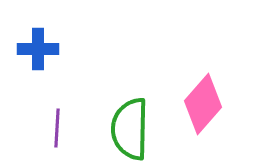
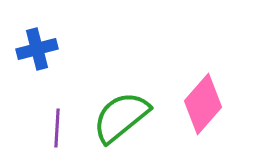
blue cross: moved 1 px left; rotated 15 degrees counterclockwise
green semicircle: moved 9 px left, 12 px up; rotated 50 degrees clockwise
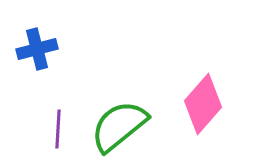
green semicircle: moved 2 px left, 9 px down
purple line: moved 1 px right, 1 px down
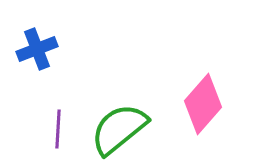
blue cross: rotated 6 degrees counterclockwise
green semicircle: moved 3 px down
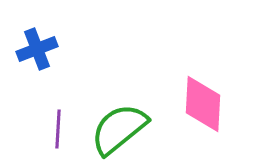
pink diamond: rotated 38 degrees counterclockwise
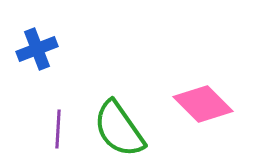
pink diamond: rotated 48 degrees counterclockwise
green semicircle: rotated 86 degrees counterclockwise
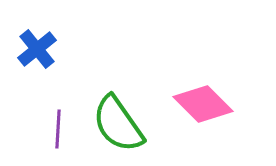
blue cross: rotated 18 degrees counterclockwise
green semicircle: moved 1 px left, 5 px up
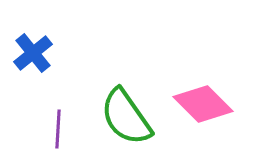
blue cross: moved 4 px left, 4 px down
green semicircle: moved 8 px right, 7 px up
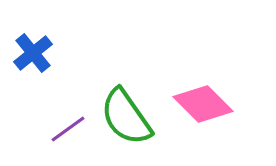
purple line: moved 10 px right; rotated 51 degrees clockwise
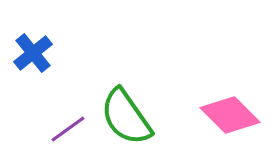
pink diamond: moved 27 px right, 11 px down
